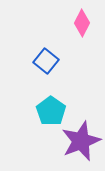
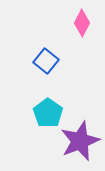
cyan pentagon: moved 3 px left, 2 px down
purple star: moved 1 px left
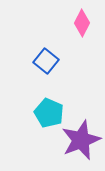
cyan pentagon: moved 1 px right; rotated 12 degrees counterclockwise
purple star: moved 1 px right, 1 px up
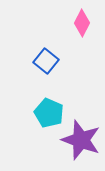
purple star: rotated 30 degrees counterclockwise
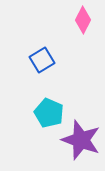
pink diamond: moved 1 px right, 3 px up
blue square: moved 4 px left, 1 px up; rotated 20 degrees clockwise
